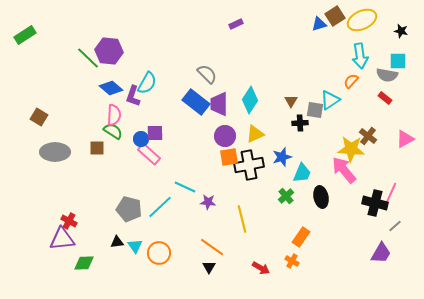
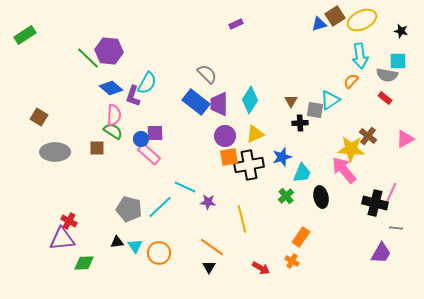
gray line at (395, 226): moved 1 px right, 2 px down; rotated 48 degrees clockwise
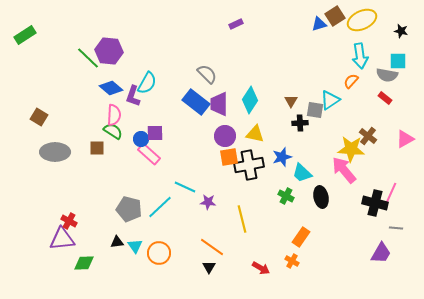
yellow triangle at (255, 134): rotated 36 degrees clockwise
cyan trapezoid at (302, 173): rotated 110 degrees clockwise
green cross at (286, 196): rotated 21 degrees counterclockwise
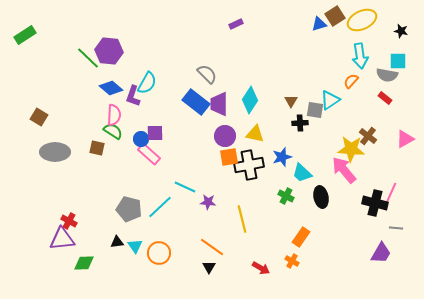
brown square at (97, 148): rotated 14 degrees clockwise
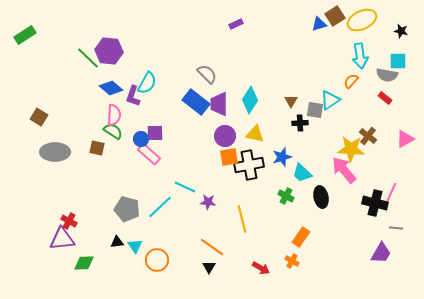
gray pentagon at (129, 209): moved 2 px left
orange circle at (159, 253): moved 2 px left, 7 px down
